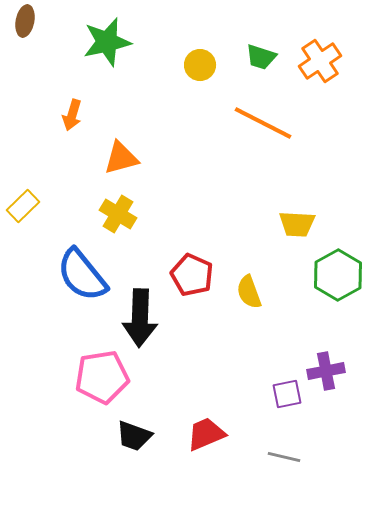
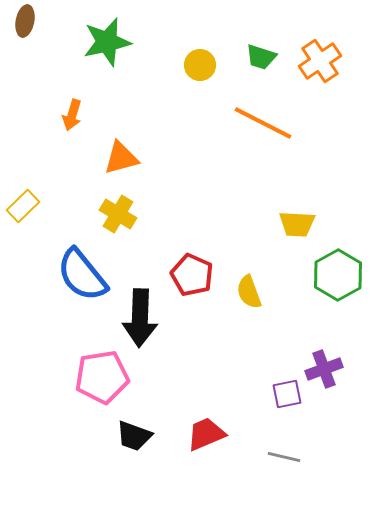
purple cross: moved 2 px left, 2 px up; rotated 9 degrees counterclockwise
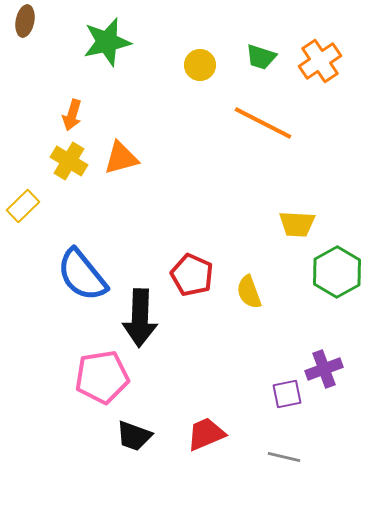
yellow cross: moved 49 px left, 53 px up
green hexagon: moved 1 px left, 3 px up
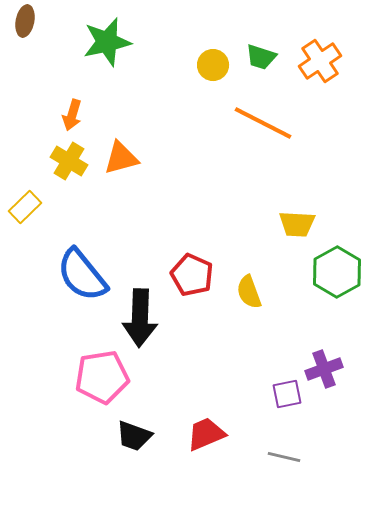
yellow circle: moved 13 px right
yellow rectangle: moved 2 px right, 1 px down
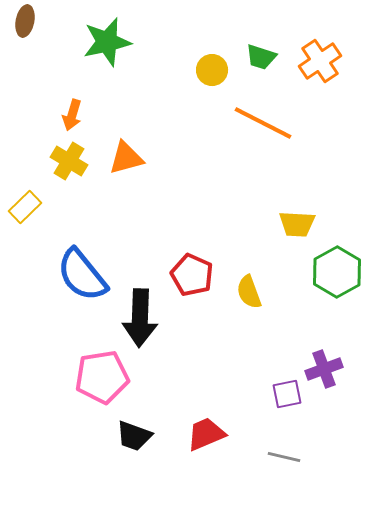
yellow circle: moved 1 px left, 5 px down
orange triangle: moved 5 px right
